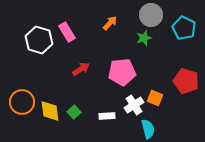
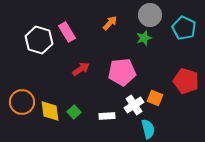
gray circle: moved 1 px left
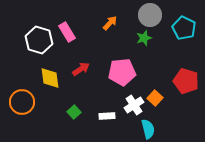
orange square: rotated 21 degrees clockwise
yellow diamond: moved 33 px up
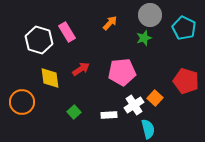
white rectangle: moved 2 px right, 1 px up
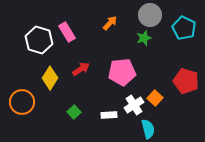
yellow diamond: rotated 40 degrees clockwise
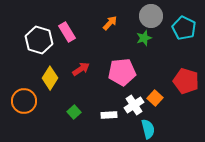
gray circle: moved 1 px right, 1 px down
orange circle: moved 2 px right, 1 px up
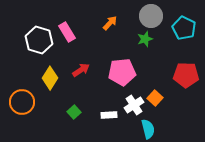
green star: moved 1 px right, 1 px down
red arrow: moved 1 px down
red pentagon: moved 6 px up; rotated 15 degrees counterclockwise
orange circle: moved 2 px left, 1 px down
